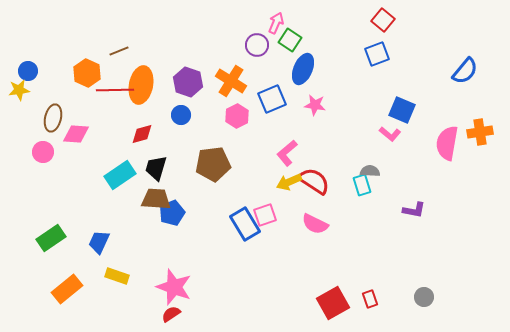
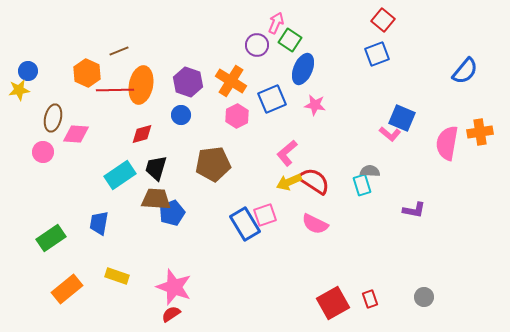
blue square at (402, 110): moved 8 px down
blue trapezoid at (99, 242): moved 19 px up; rotated 15 degrees counterclockwise
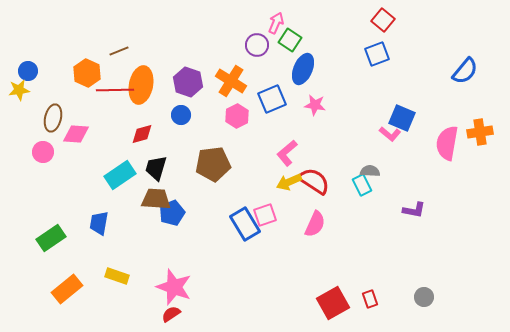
cyan rectangle at (362, 185): rotated 10 degrees counterclockwise
pink semicircle at (315, 224): rotated 92 degrees counterclockwise
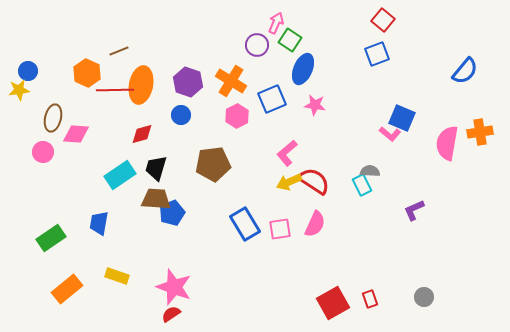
purple L-shape at (414, 210): rotated 145 degrees clockwise
pink square at (265, 215): moved 15 px right, 14 px down; rotated 10 degrees clockwise
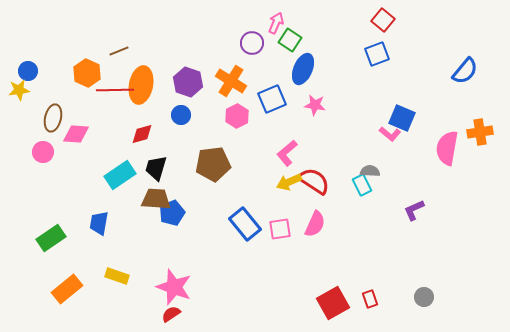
purple circle at (257, 45): moved 5 px left, 2 px up
pink semicircle at (447, 143): moved 5 px down
blue rectangle at (245, 224): rotated 8 degrees counterclockwise
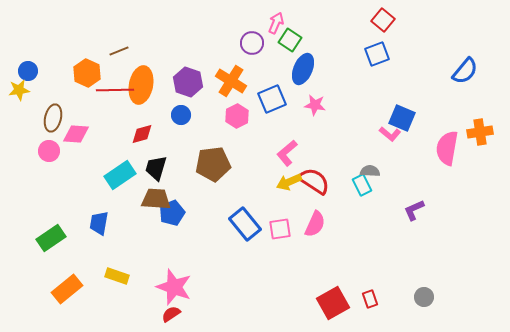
pink circle at (43, 152): moved 6 px right, 1 px up
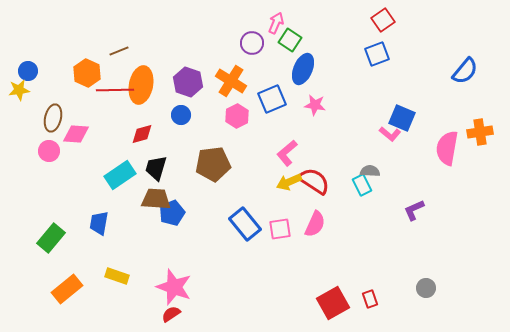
red square at (383, 20): rotated 15 degrees clockwise
green rectangle at (51, 238): rotated 16 degrees counterclockwise
gray circle at (424, 297): moved 2 px right, 9 px up
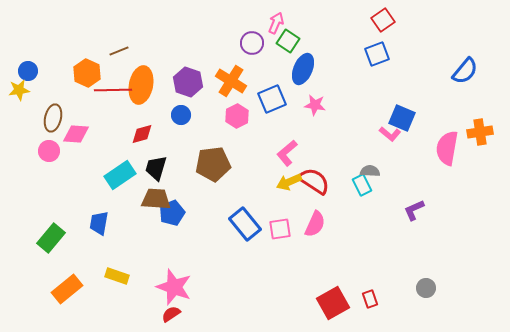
green square at (290, 40): moved 2 px left, 1 px down
red line at (115, 90): moved 2 px left
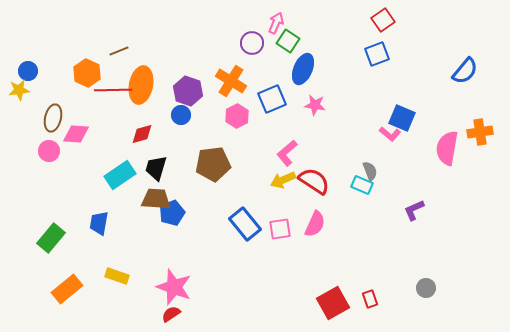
purple hexagon at (188, 82): moved 9 px down
gray semicircle at (370, 171): rotated 66 degrees clockwise
yellow arrow at (289, 182): moved 6 px left, 2 px up
cyan rectangle at (362, 185): rotated 40 degrees counterclockwise
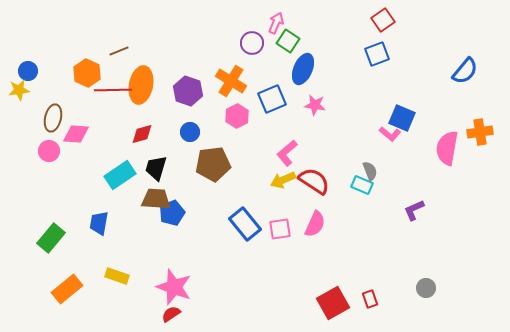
blue circle at (181, 115): moved 9 px right, 17 px down
